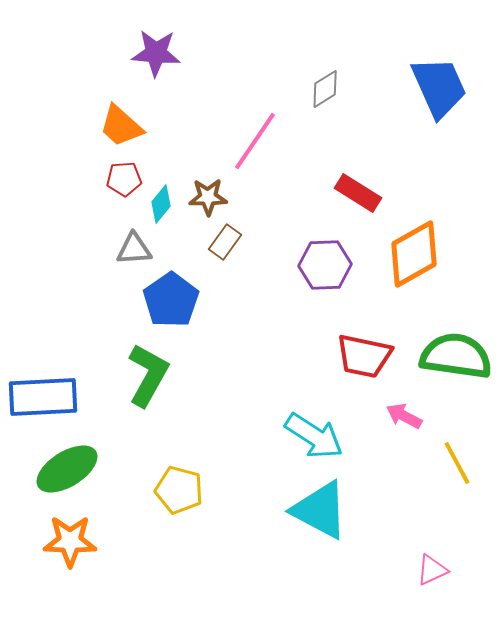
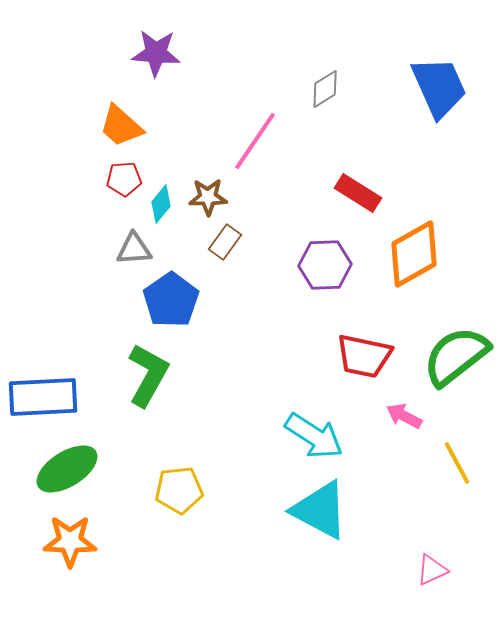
green semicircle: rotated 46 degrees counterclockwise
yellow pentagon: rotated 21 degrees counterclockwise
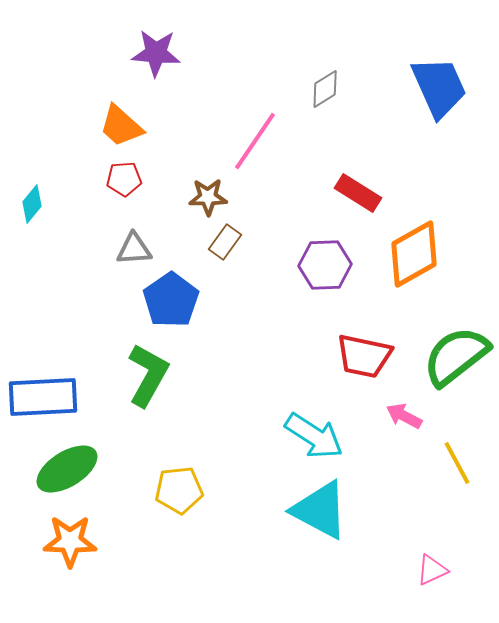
cyan diamond: moved 129 px left
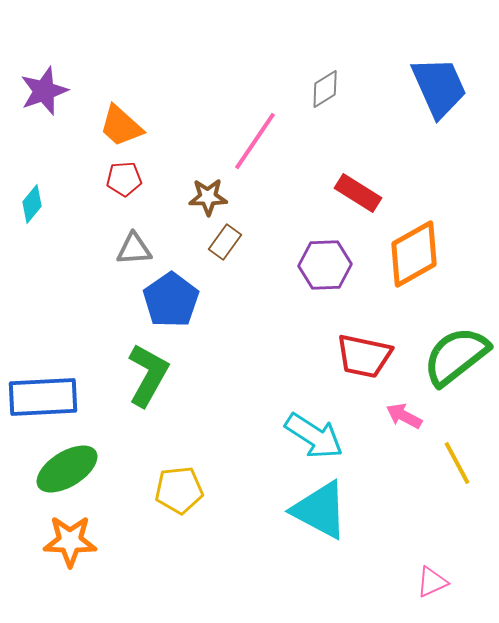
purple star: moved 112 px left, 38 px down; rotated 24 degrees counterclockwise
pink triangle: moved 12 px down
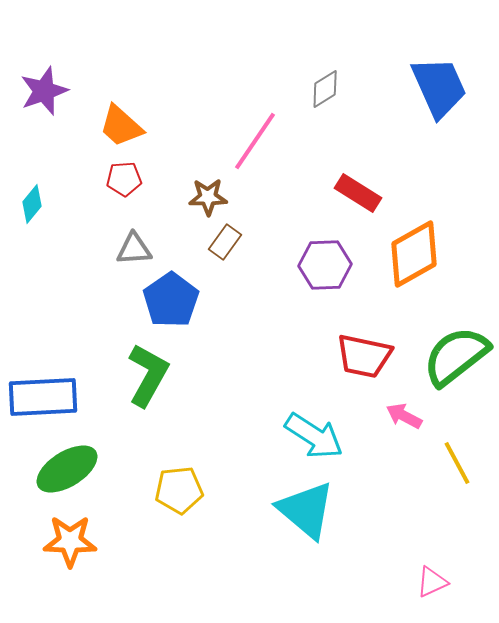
cyan triangle: moved 14 px left; rotated 12 degrees clockwise
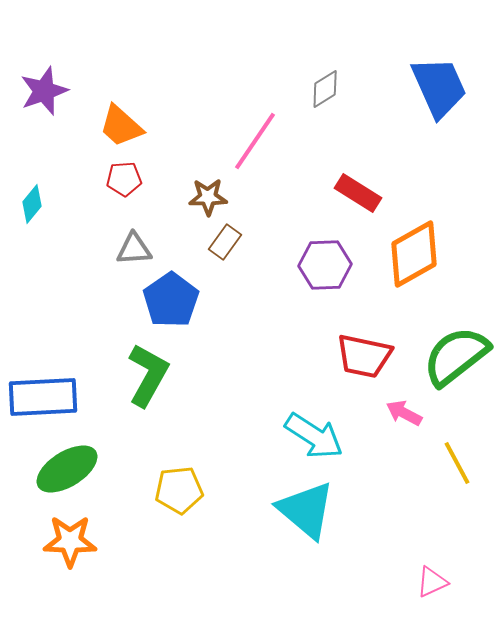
pink arrow: moved 3 px up
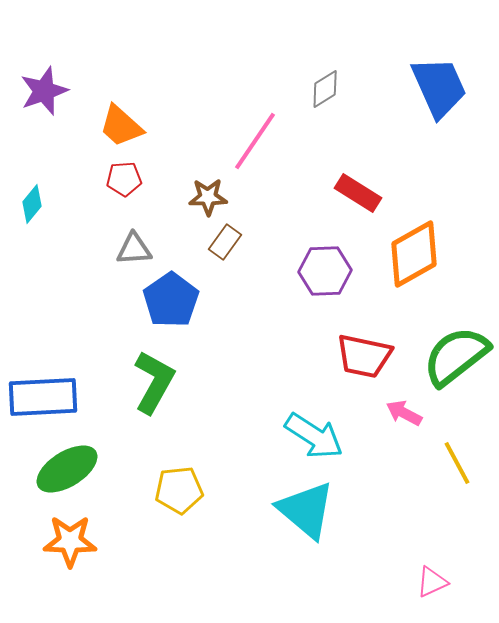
purple hexagon: moved 6 px down
green L-shape: moved 6 px right, 7 px down
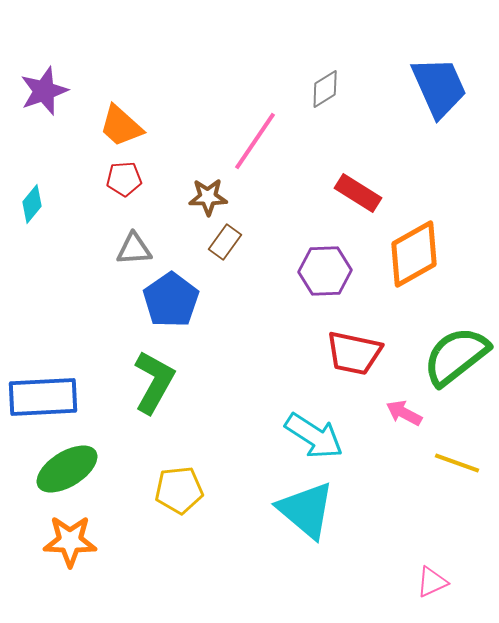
red trapezoid: moved 10 px left, 3 px up
yellow line: rotated 42 degrees counterclockwise
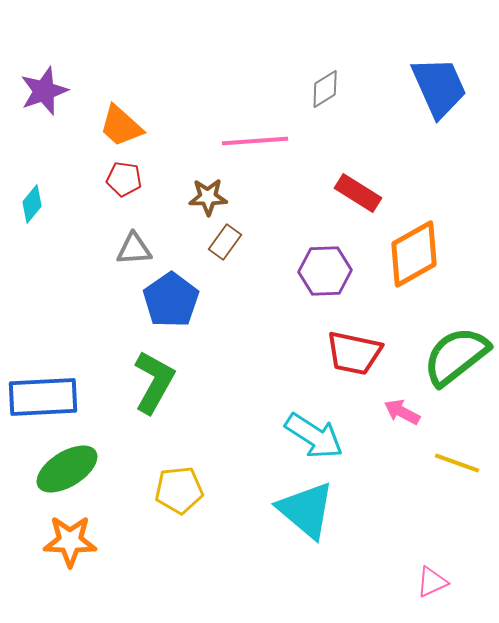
pink line: rotated 52 degrees clockwise
red pentagon: rotated 12 degrees clockwise
pink arrow: moved 2 px left, 1 px up
